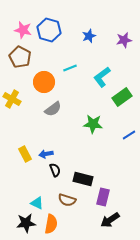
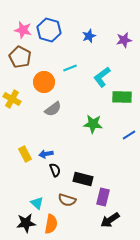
green rectangle: rotated 36 degrees clockwise
cyan triangle: rotated 16 degrees clockwise
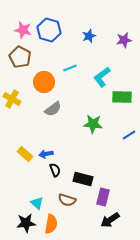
yellow rectangle: rotated 21 degrees counterclockwise
